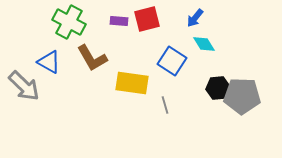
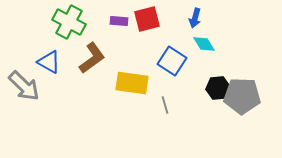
blue arrow: rotated 24 degrees counterclockwise
brown L-shape: rotated 96 degrees counterclockwise
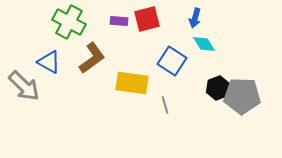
black hexagon: rotated 15 degrees counterclockwise
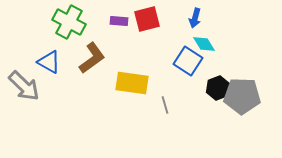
blue square: moved 16 px right
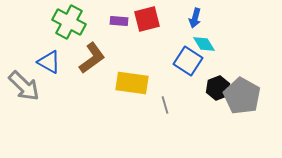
gray pentagon: rotated 27 degrees clockwise
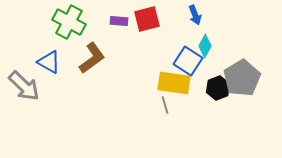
blue arrow: moved 3 px up; rotated 36 degrees counterclockwise
cyan diamond: moved 1 px right, 2 px down; rotated 60 degrees clockwise
yellow rectangle: moved 42 px right
gray pentagon: moved 18 px up; rotated 12 degrees clockwise
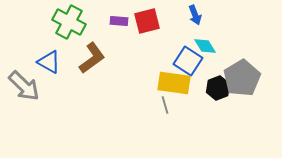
red square: moved 2 px down
cyan diamond: rotated 60 degrees counterclockwise
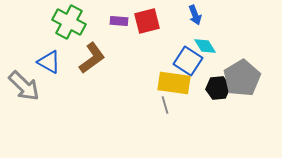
black hexagon: rotated 15 degrees clockwise
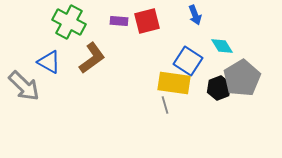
cyan diamond: moved 17 px right
black hexagon: moved 1 px right; rotated 15 degrees counterclockwise
